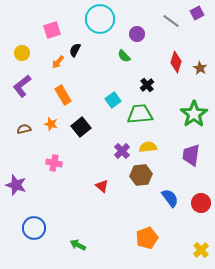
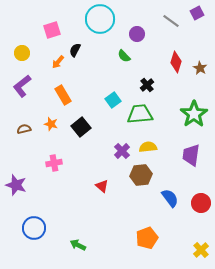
pink cross: rotated 21 degrees counterclockwise
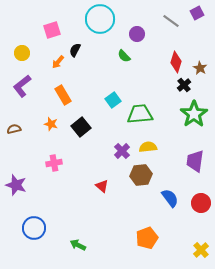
black cross: moved 37 px right
brown semicircle: moved 10 px left
purple trapezoid: moved 4 px right, 6 px down
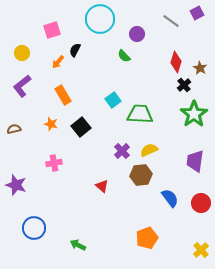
green trapezoid: rotated 8 degrees clockwise
yellow semicircle: moved 1 px right, 3 px down; rotated 18 degrees counterclockwise
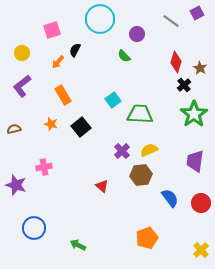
pink cross: moved 10 px left, 4 px down
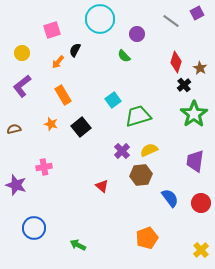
green trapezoid: moved 2 px left, 2 px down; rotated 20 degrees counterclockwise
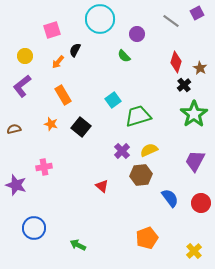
yellow circle: moved 3 px right, 3 px down
black square: rotated 12 degrees counterclockwise
purple trapezoid: rotated 20 degrees clockwise
yellow cross: moved 7 px left, 1 px down
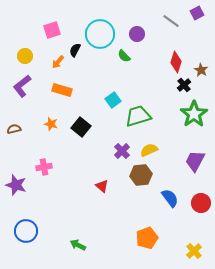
cyan circle: moved 15 px down
brown star: moved 1 px right, 2 px down
orange rectangle: moved 1 px left, 5 px up; rotated 42 degrees counterclockwise
blue circle: moved 8 px left, 3 px down
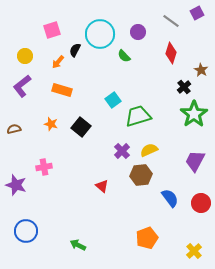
purple circle: moved 1 px right, 2 px up
red diamond: moved 5 px left, 9 px up
black cross: moved 2 px down
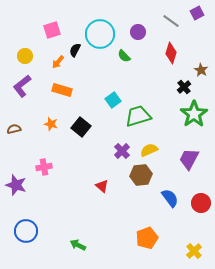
purple trapezoid: moved 6 px left, 2 px up
